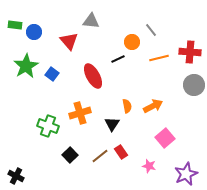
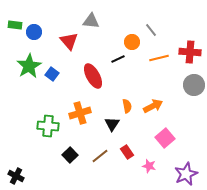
green star: moved 3 px right
green cross: rotated 15 degrees counterclockwise
red rectangle: moved 6 px right
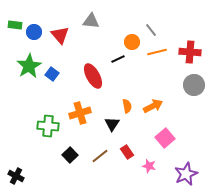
red triangle: moved 9 px left, 6 px up
orange line: moved 2 px left, 6 px up
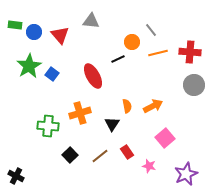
orange line: moved 1 px right, 1 px down
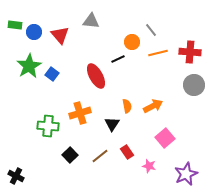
red ellipse: moved 3 px right
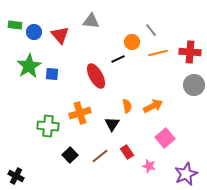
blue square: rotated 32 degrees counterclockwise
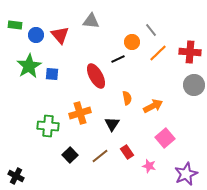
blue circle: moved 2 px right, 3 px down
orange line: rotated 30 degrees counterclockwise
orange semicircle: moved 8 px up
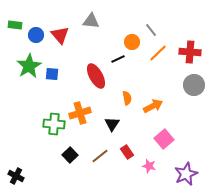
green cross: moved 6 px right, 2 px up
pink square: moved 1 px left, 1 px down
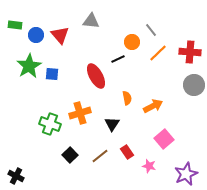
green cross: moved 4 px left; rotated 15 degrees clockwise
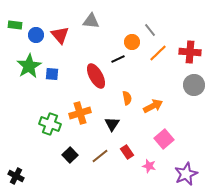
gray line: moved 1 px left
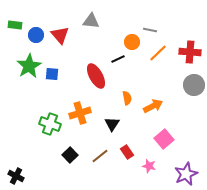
gray line: rotated 40 degrees counterclockwise
